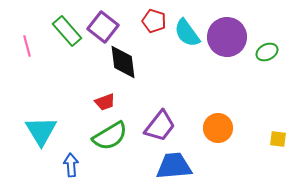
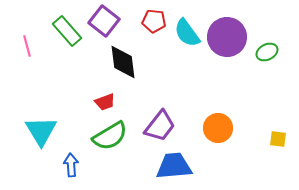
red pentagon: rotated 10 degrees counterclockwise
purple square: moved 1 px right, 6 px up
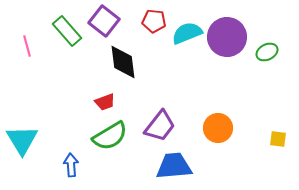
cyan semicircle: rotated 104 degrees clockwise
cyan triangle: moved 19 px left, 9 px down
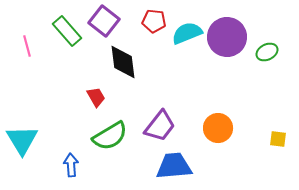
red trapezoid: moved 9 px left, 5 px up; rotated 100 degrees counterclockwise
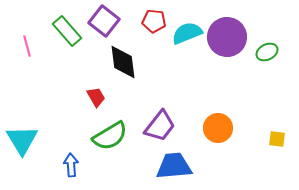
yellow square: moved 1 px left
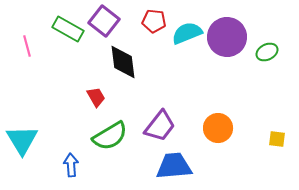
green rectangle: moved 1 px right, 2 px up; rotated 20 degrees counterclockwise
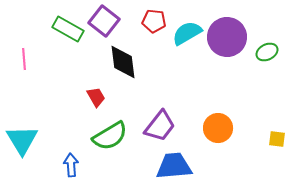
cyan semicircle: rotated 8 degrees counterclockwise
pink line: moved 3 px left, 13 px down; rotated 10 degrees clockwise
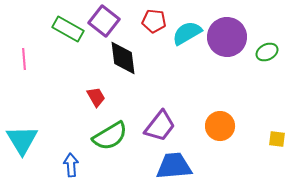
black diamond: moved 4 px up
orange circle: moved 2 px right, 2 px up
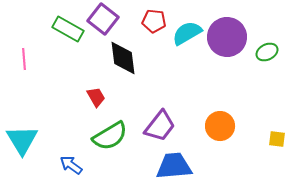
purple square: moved 1 px left, 2 px up
blue arrow: rotated 50 degrees counterclockwise
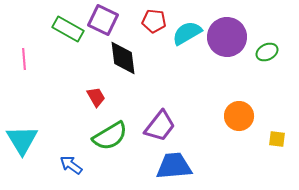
purple square: moved 1 px down; rotated 12 degrees counterclockwise
orange circle: moved 19 px right, 10 px up
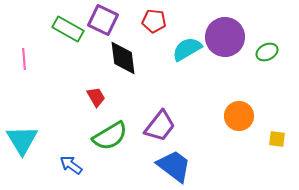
cyan semicircle: moved 16 px down
purple circle: moved 2 px left
blue trapezoid: rotated 42 degrees clockwise
